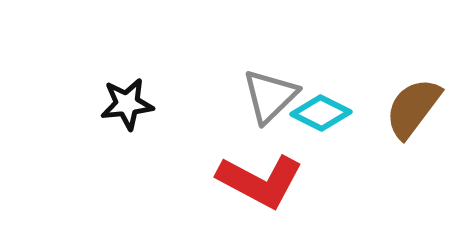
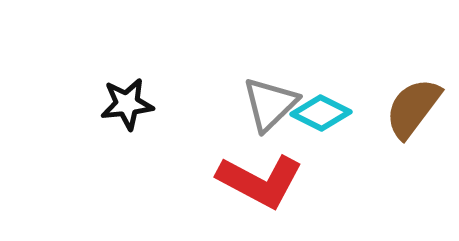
gray triangle: moved 8 px down
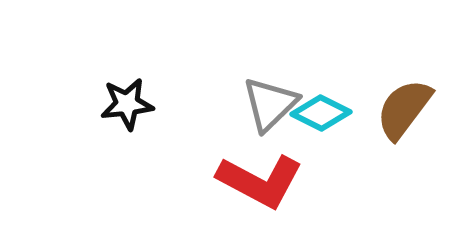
brown semicircle: moved 9 px left, 1 px down
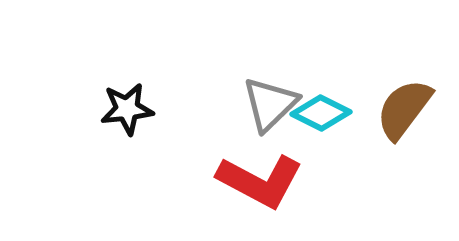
black star: moved 5 px down
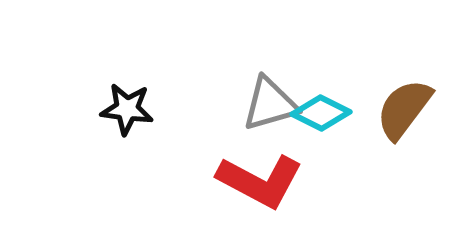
gray triangle: rotated 28 degrees clockwise
black star: rotated 14 degrees clockwise
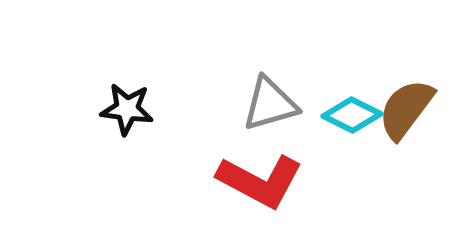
brown semicircle: moved 2 px right
cyan diamond: moved 31 px right, 2 px down
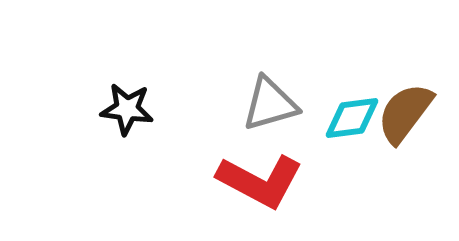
brown semicircle: moved 1 px left, 4 px down
cyan diamond: moved 3 px down; rotated 34 degrees counterclockwise
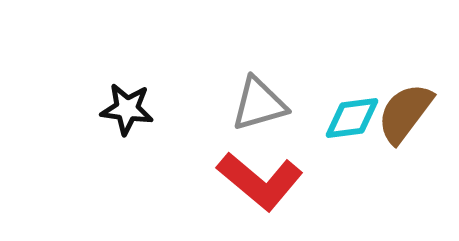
gray triangle: moved 11 px left
red L-shape: rotated 12 degrees clockwise
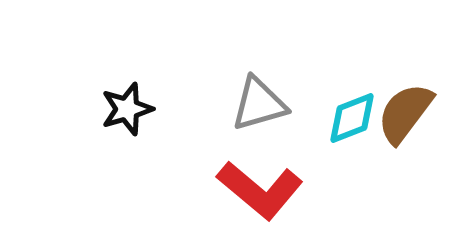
black star: rotated 24 degrees counterclockwise
cyan diamond: rotated 14 degrees counterclockwise
red L-shape: moved 9 px down
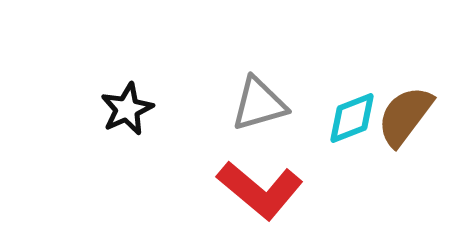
black star: rotated 8 degrees counterclockwise
brown semicircle: moved 3 px down
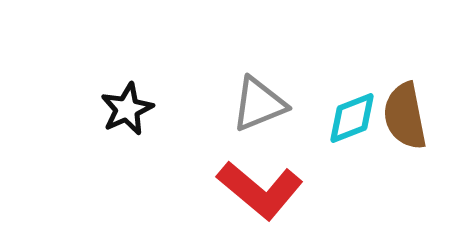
gray triangle: rotated 6 degrees counterclockwise
brown semicircle: rotated 48 degrees counterclockwise
